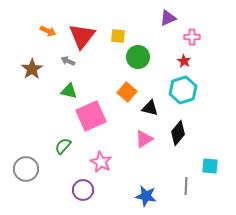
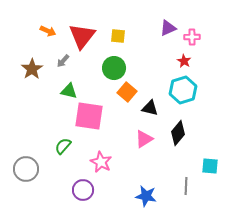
purple triangle: moved 10 px down
green circle: moved 24 px left, 11 px down
gray arrow: moved 5 px left; rotated 72 degrees counterclockwise
pink square: moved 2 px left; rotated 32 degrees clockwise
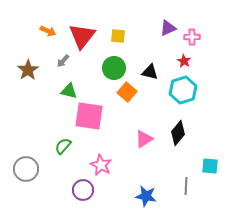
brown star: moved 4 px left, 1 px down
black triangle: moved 36 px up
pink star: moved 3 px down
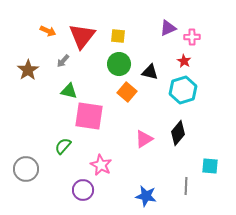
green circle: moved 5 px right, 4 px up
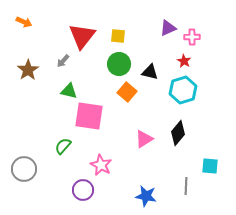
orange arrow: moved 24 px left, 9 px up
gray circle: moved 2 px left
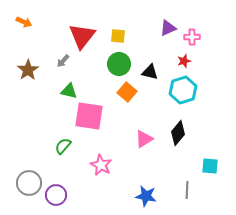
red star: rotated 24 degrees clockwise
gray circle: moved 5 px right, 14 px down
gray line: moved 1 px right, 4 px down
purple circle: moved 27 px left, 5 px down
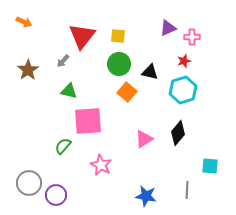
pink square: moved 1 px left, 5 px down; rotated 12 degrees counterclockwise
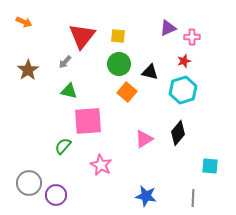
gray arrow: moved 2 px right, 1 px down
gray line: moved 6 px right, 8 px down
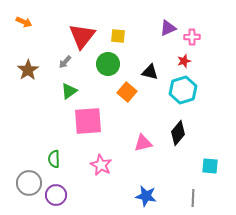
green circle: moved 11 px left
green triangle: rotated 48 degrees counterclockwise
pink triangle: moved 1 px left, 4 px down; rotated 18 degrees clockwise
green semicircle: moved 9 px left, 13 px down; rotated 42 degrees counterclockwise
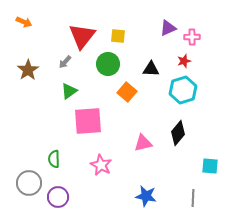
black triangle: moved 1 px right, 3 px up; rotated 12 degrees counterclockwise
purple circle: moved 2 px right, 2 px down
